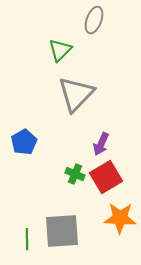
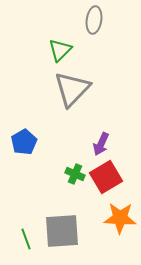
gray ellipse: rotated 12 degrees counterclockwise
gray triangle: moved 4 px left, 5 px up
green line: moved 1 px left; rotated 20 degrees counterclockwise
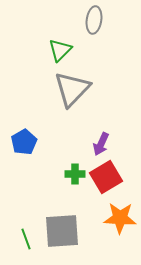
green cross: rotated 24 degrees counterclockwise
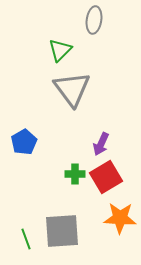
gray triangle: rotated 21 degrees counterclockwise
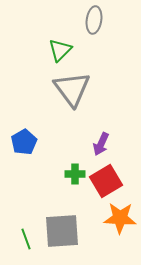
red square: moved 4 px down
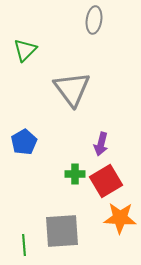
green triangle: moved 35 px left
purple arrow: rotated 10 degrees counterclockwise
green line: moved 2 px left, 6 px down; rotated 15 degrees clockwise
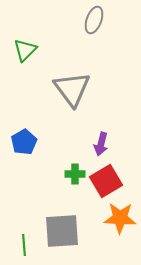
gray ellipse: rotated 12 degrees clockwise
